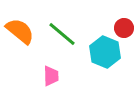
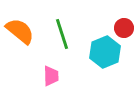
green line: rotated 32 degrees clockwise
cyan hexagon: rotated 16 degrees clockwise
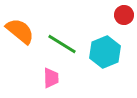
red circle: moved 13 px up
green line: moved 10 px down; rotated 40 degrees counterclockwise
pink trapezoid: moved 2 px down
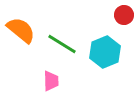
orange semicircle: moved 1 px right, 1 px up
pink trapezoid: moved 3 px down
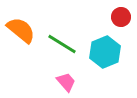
red circle: moved 3 px left, 2 px down
pink trapezoid: moved 15 px right, 1 px down; rotated 40 degrees counterclockwise
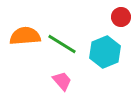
orange semicircle: moved 4 px right, 6 px down; rotated 44 degrees counterclockwise
pink trapezoid: moved 4 px left, 1 px up
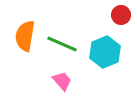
red circle: moved 2 px up
orange semicircle: rotated 76 degrees counterclockwise
green line: rotated 8 degrees counterclockwise
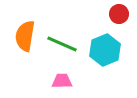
red circle: moved 2 px left, 1 px up
cyan hexagon: moved 2 px up
pink trapezoid: rotated 50 degrees counterclockwise
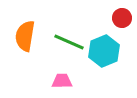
red circle: moved 3 px right, 4 px down
green line: moved 7 px right, 2 px up
cyan hexagon: moved 1 px left, 1 px down
